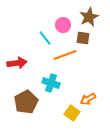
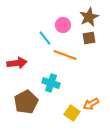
brown square: moved 6 px right; rotated 16 degrees counterclockwise
orange line: rotated 40 degrees clockwise
orange arrow: moved 3 px right, 5 px down
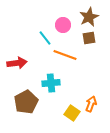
cyan cross: rotated 24 degrees counterclockwise
orange arrow: rotated 140 degrees clockwise
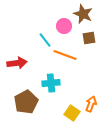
brown star: moved 6 px left, 3 px up; rotated 24 degrees counterclockwise
pink circle: moved 1 px right, 1 px down
cyan line: moved 2 px down
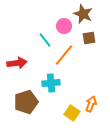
orange line: moved 1 px left; rotated 70 degrees counterclockwise
brown pentagon: rotated 10 degrees clockwise
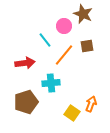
brown square: moved 2 px left, 8 px down
red arrow: moved 8 px right
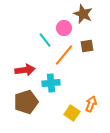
pink circle: moved 2 px down
red arrow: moved 7 px down
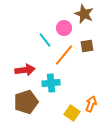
brown star: moved 1 px right
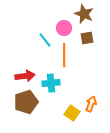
brown square: moved 8 px up
orange line: rotated 40 degrees counterclockwise
red arrow: moved 6 px down
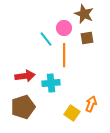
cyan line: moved 1 px right, 1 px up
brown pentagon: moved 3 px left, 5 px down
